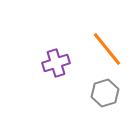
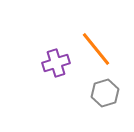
orange line: moved 11 px left
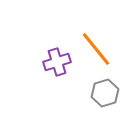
purple cross: moved 1 px right, 1 px up
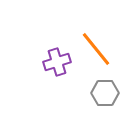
gray hexagon: rotated 16 degrees clockwise
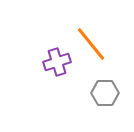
orange line: moved 5 px left, 5 px up
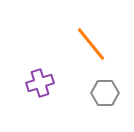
purple cross: moved 17 px left, 21 px down
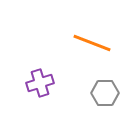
orange line: moved 1 px right, 1 px up; rotated 30 degrees counterclockwise
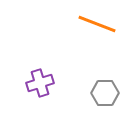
orange line: moved 5 px right, 19 px up
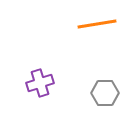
orange line: rotated 30 degrees counterclockwise
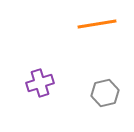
gray hexagon: rotated 12 degrees counterclockwise
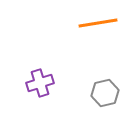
orange line: moved 1 px right, 1 px up
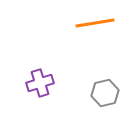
orange line: moved 3 px left
